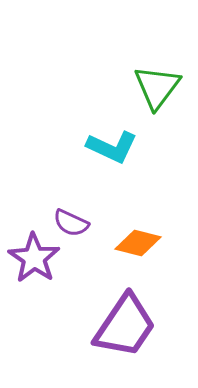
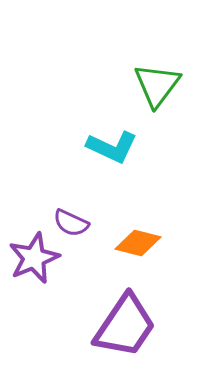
green triangle: moved 2 px up
purple star: rotated 15 degrees clockwise
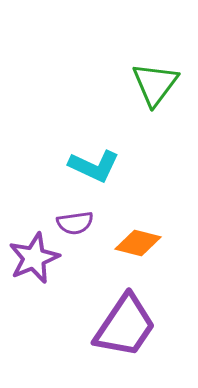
green triangle: moved 2 px left, 1 px up
cyan L-shape: moved 18 px left, 19 px down
purple semicircle: moved 4 px right; rotated 33 degrees counterclockwise
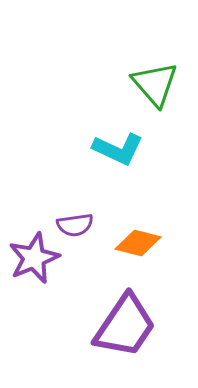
green triangle: rotated 18 degrees counterclockwise
cyan L-shape: moved 24 px right, 17 px up
purple semicircle: moved 2 px down
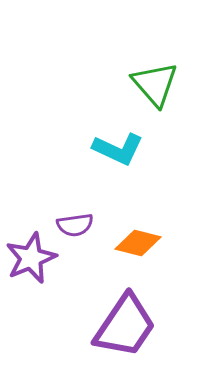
purple star: moved 3 px left
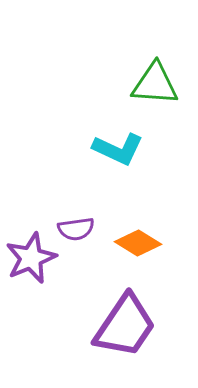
green triangle: rotated 45 degrees counterclockwise
purple semicircle: moved 1 px right, 4 px down
orange diamond: rotated 18 degrees clockwise
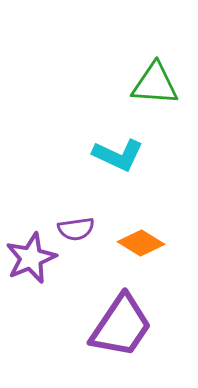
cyan L-shape: moved 6 px down
orange diamond: moved 3 px right
purple trapezoid: moved 4 px left
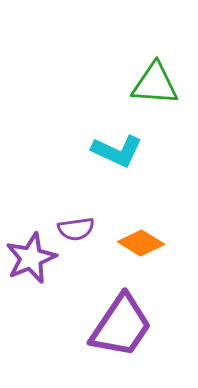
cyan L-shape: moved 1 px left, 4 px up
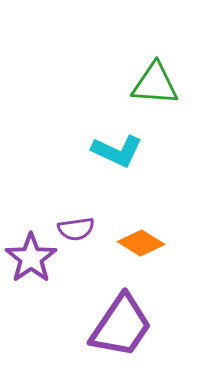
purple star: rotated 12 degrees counterclockwise
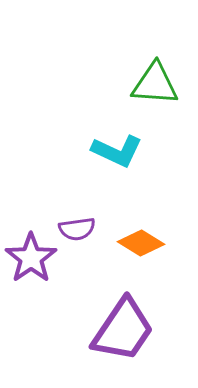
purple semicircle: moved 1 px right
purple trapezoid: moved 2 px right, 4 px down
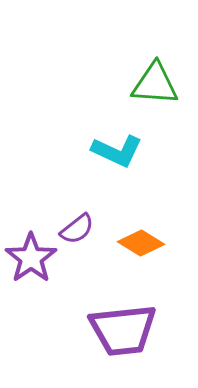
purple semicircle: rotated 30 degrees counterclockwise
purple trapezoid: rotated 50 degrees clockwise
